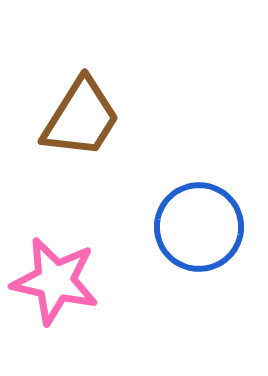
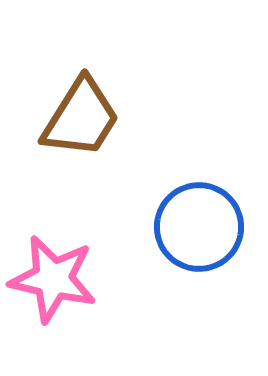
pink star: moved 2 px left, 2 px up
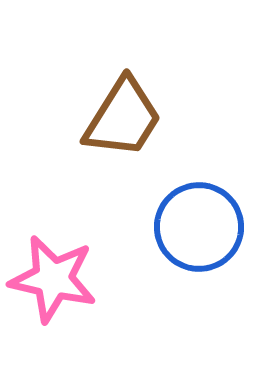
brown trapezoid: moved 42 px right
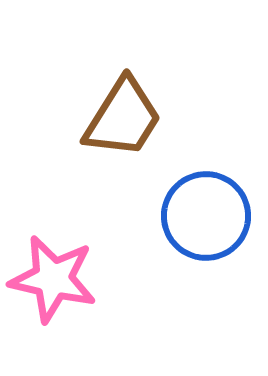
blue circle: moved 7 px right, 11 px up
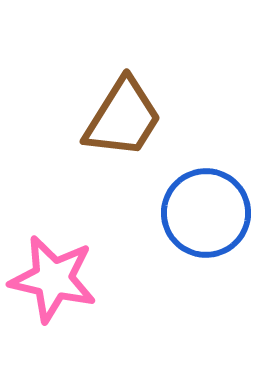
blue circle: moved 3 px up
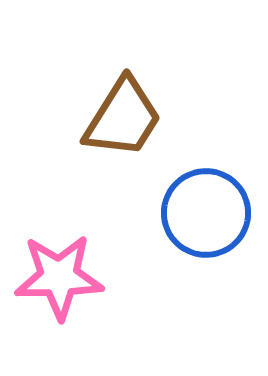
pink star: moved 6 px right, 2 px up; rotated 14 degrees counterclockwise
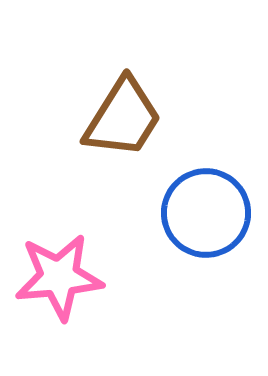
pink star: rotated 4 degrees counterclockwise
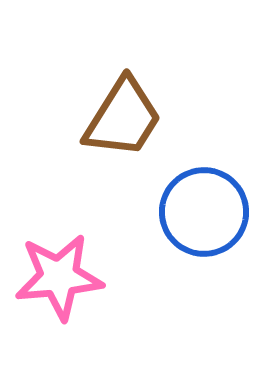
blue circle: moved 2 px left, 1 px up
